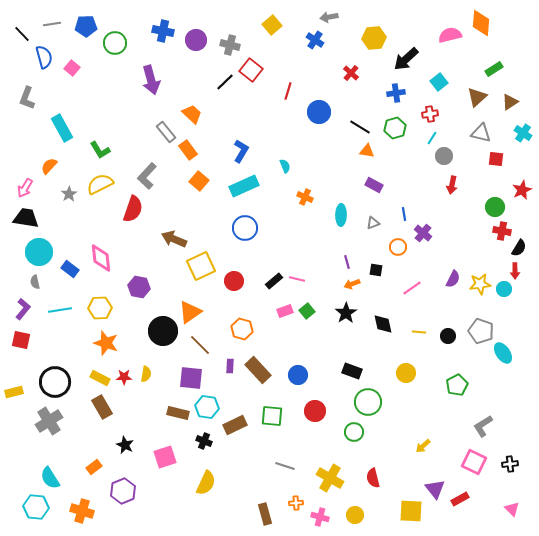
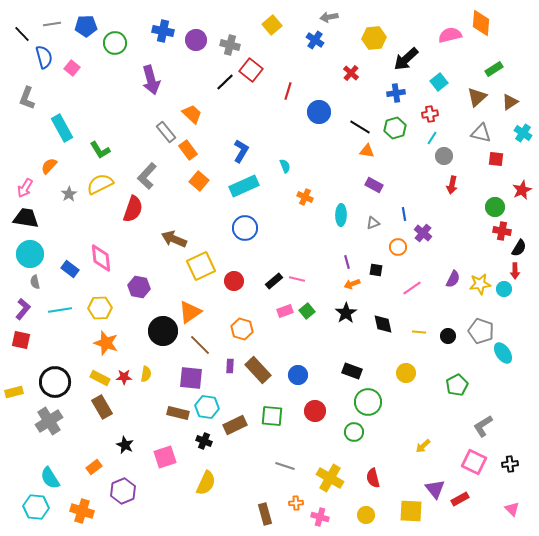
cyan circle at (39, 252): moved 9 px left, 2 px down
yellow circle at (355, 515): moved 11 px right
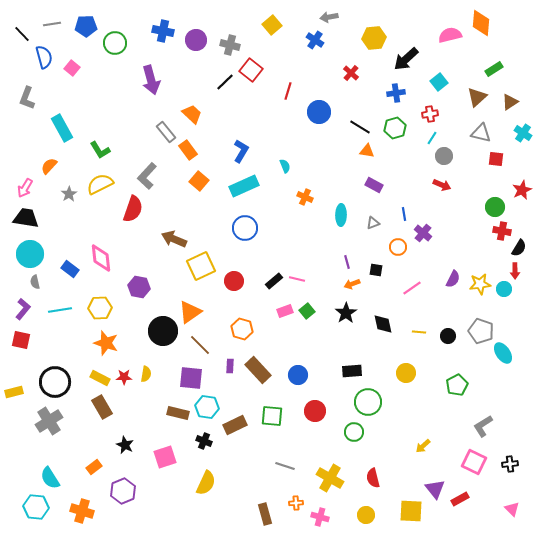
red arrow at (452, 185): moved 10 px left; rotated 78 degrees counterclockwise
black rectangle at (352, 371): rotated 24 degrees counterclockwise
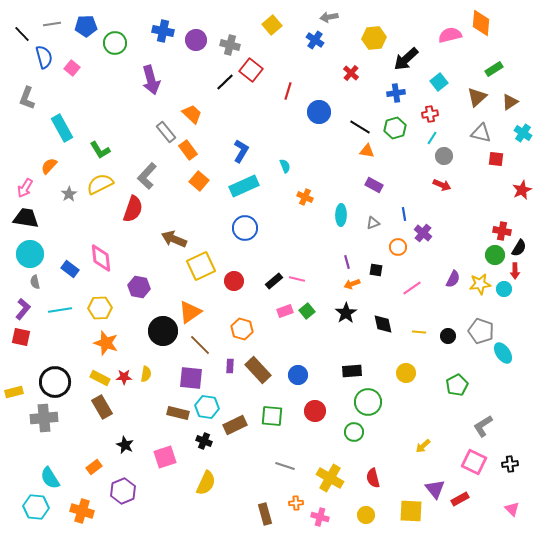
green circle at (495, 207): moved 48 px down
red square at (21, 340): moved 3 px up
gray cross at (49, 421): moved 5 px left, 3 px up; rotated 28 degrees clockwise
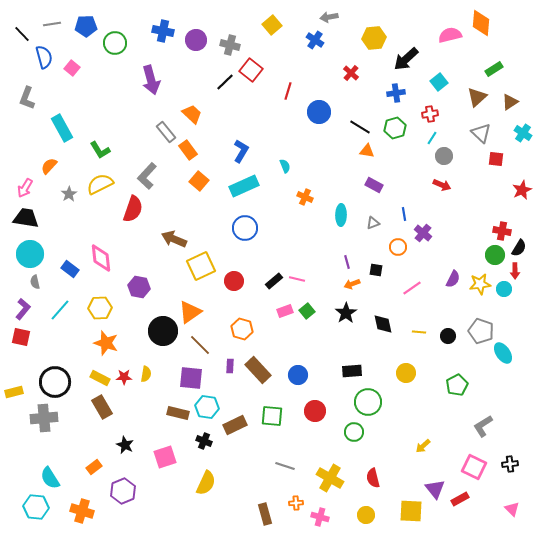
gray triangle at (481, 133): rotated 30 degrees clockwise
cyan line at (60, 310): rotated 40 degrees counterclockwise
pink square at (474, 462): moved 5 px down
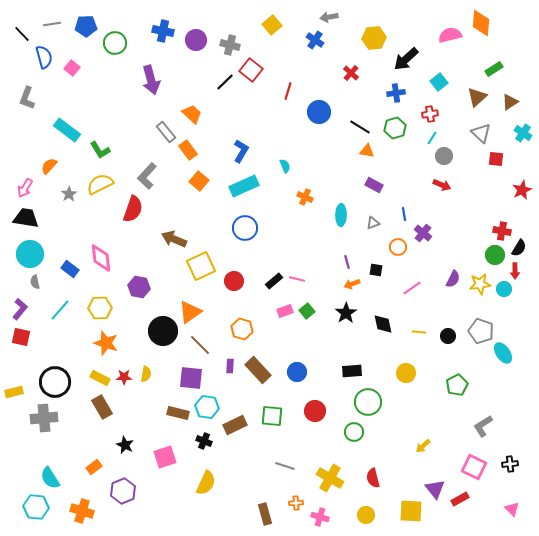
cyan rectangle at (62, 128): moved 5 px right, 2 px down; rotated 24 degrees counterclockwise
purple L-shape at (23, 309): moved 3 px left
blue circle at (298, 375): moved 1 px left, 3 px up
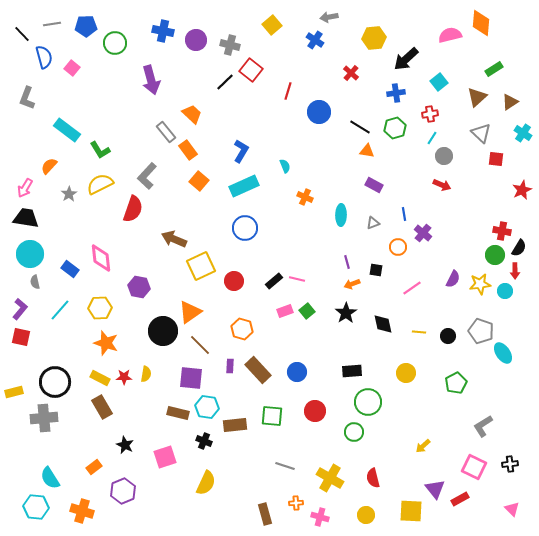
cyan circle at (504, 289): moved 1 px right, 2 px down
green pentagon at (457, 385): moved 1 px left, 2 px up
brown rectangle at (235, 425): rotated 20 degrees clockwise
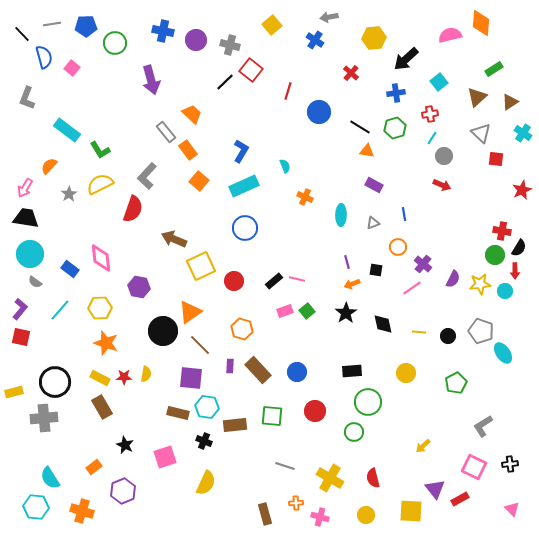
purple cross at (423, 233): moved 31 px down
gray semicircle at (35, 282): rotated 40 degrees counterclockwise
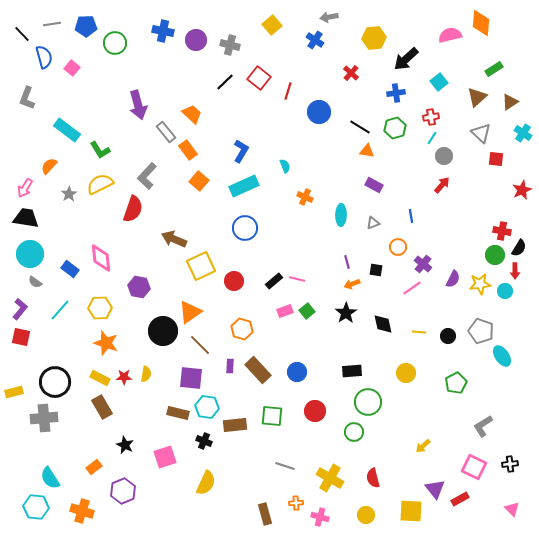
red square at (251, 70): moved 8 px right, 8 px down
purple arrow at (151, 80): moved 13 px left, 25 px down
red cross at (430, 114): moved 1 px right, 3 px down
red arrow at (442, 185): rotated 72 degrees counterclockwise
blue line at (404, 214): moved 7 px right, 2 px down
cyan ellipse at (503, 353): moved 1 px left, 3 px down
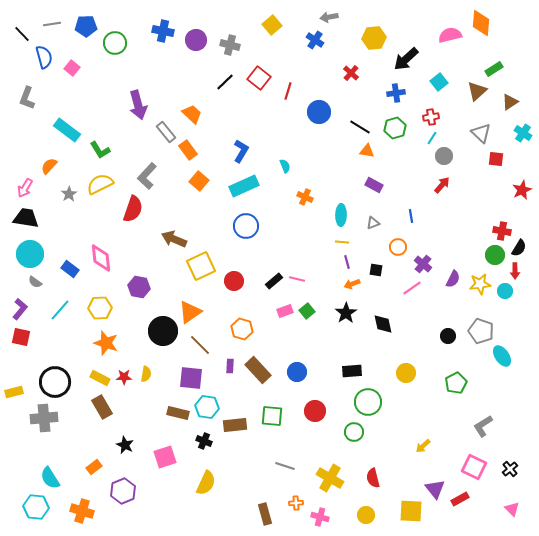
brown triangle at (477, 97): moved 6 px up
blue circle at (245, 228): moved 1 px right, 2 px up
yellow line at (419, 332): moved 77 px left, 90 px up
black cross at (510, 464): moved 5 px down; rotated 35 degrees counterclockwise
